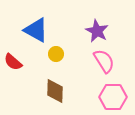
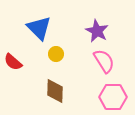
blue triangle: moved 3 px right, 2 px up; rotated 16 degrees clockwise
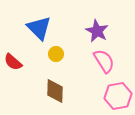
pink hexagon: moved 5 px right, 1 px up; rotated 12 degrees counterclockwise
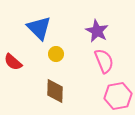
pink semicircle: rotated 10 degrees clockwise
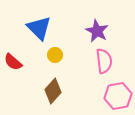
yellow circle: moved 1 px left, 1 px down
pink semicircle: rotated 15 degrees clockwise
brown diamond: moved 2 px left; rotated 40 degrees clockwise
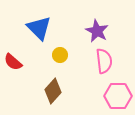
yellow circle: moved 5 px right
pink hexagon: rotated 12 degrees clockwise
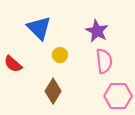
red semicircle: moved 2 px down
brown diamond: rotated 10 degrees counterclockwise
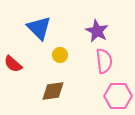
brown diamond: rotated 50 degrees clockwise
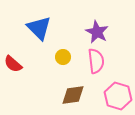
purple star: moved 1 px down
yellow circle: moved 3 px right, 2 px down
pink semicircle: moved 8 px left
brown diamond: moved 20 px right, 4 px down
pink hexagon: rotated 16 degrees clockwise
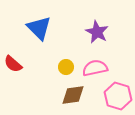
yellow circle: moved 3 px right, 10 px down
pink semicircle: moved 1 px left, 7 px down; rotated 95 degrees counterclockwise
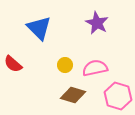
purple star: moved 9 px up
yellow circle: moved 1 px left, 2 px up
brown diamond: rotated 25 degrees clockwise
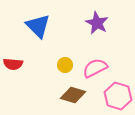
blue triangle: moved 1 px left, 2 px up
red semicircle: rotated 36 degrees counterclockwise
pink semicircle: rotated 15 degrees counterclockwise
